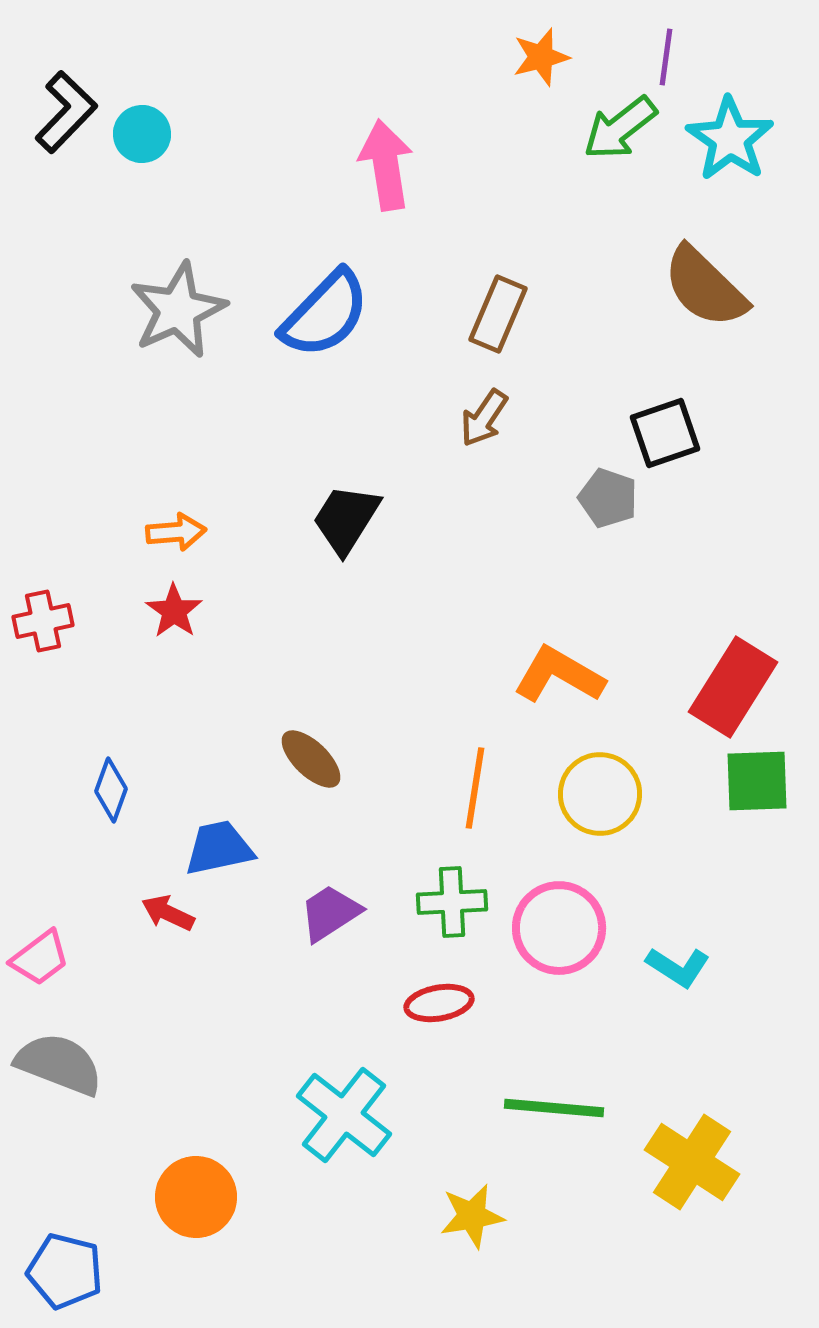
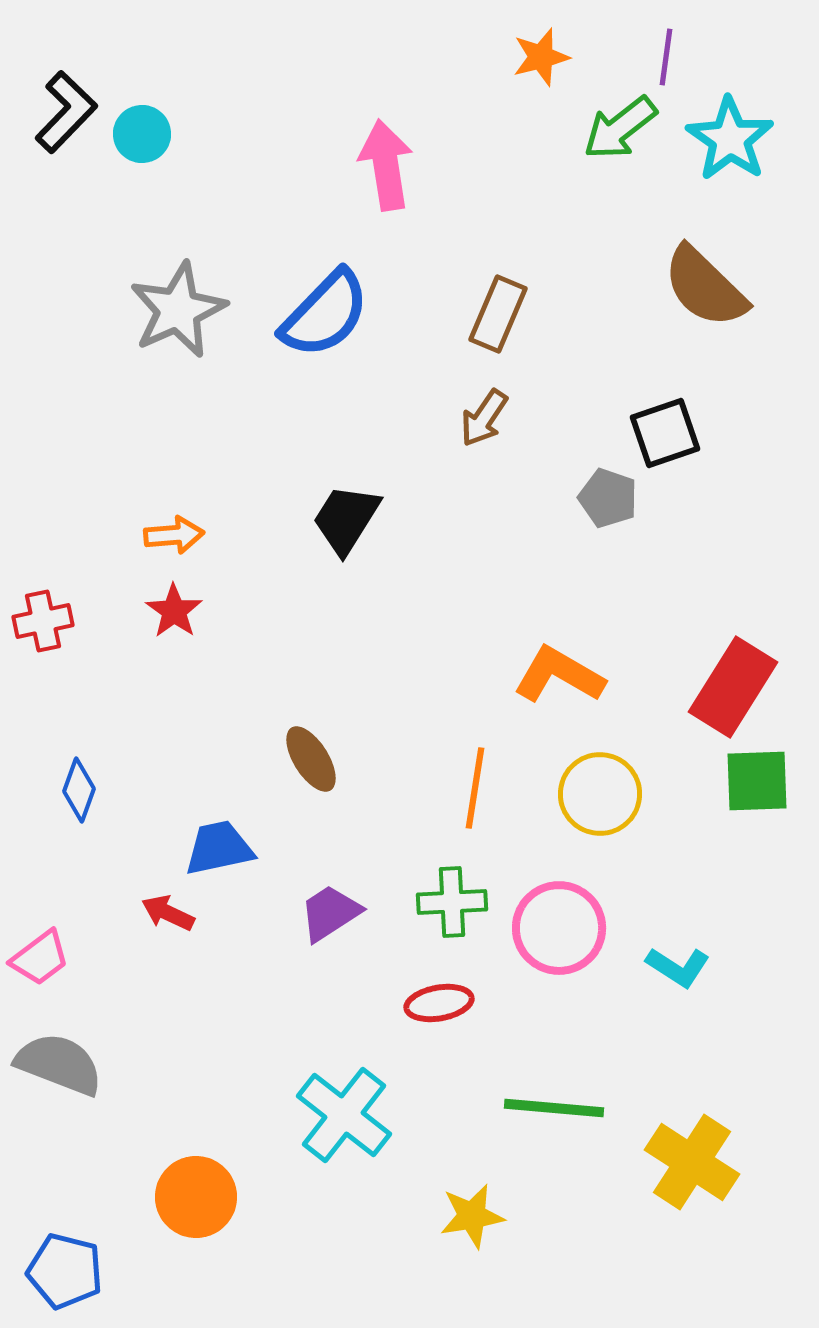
orange arrow: moved 2 px left, 3 px down
brown ellipse: rotated 14 degrees clockwise
blue diamond: moved 32 px left
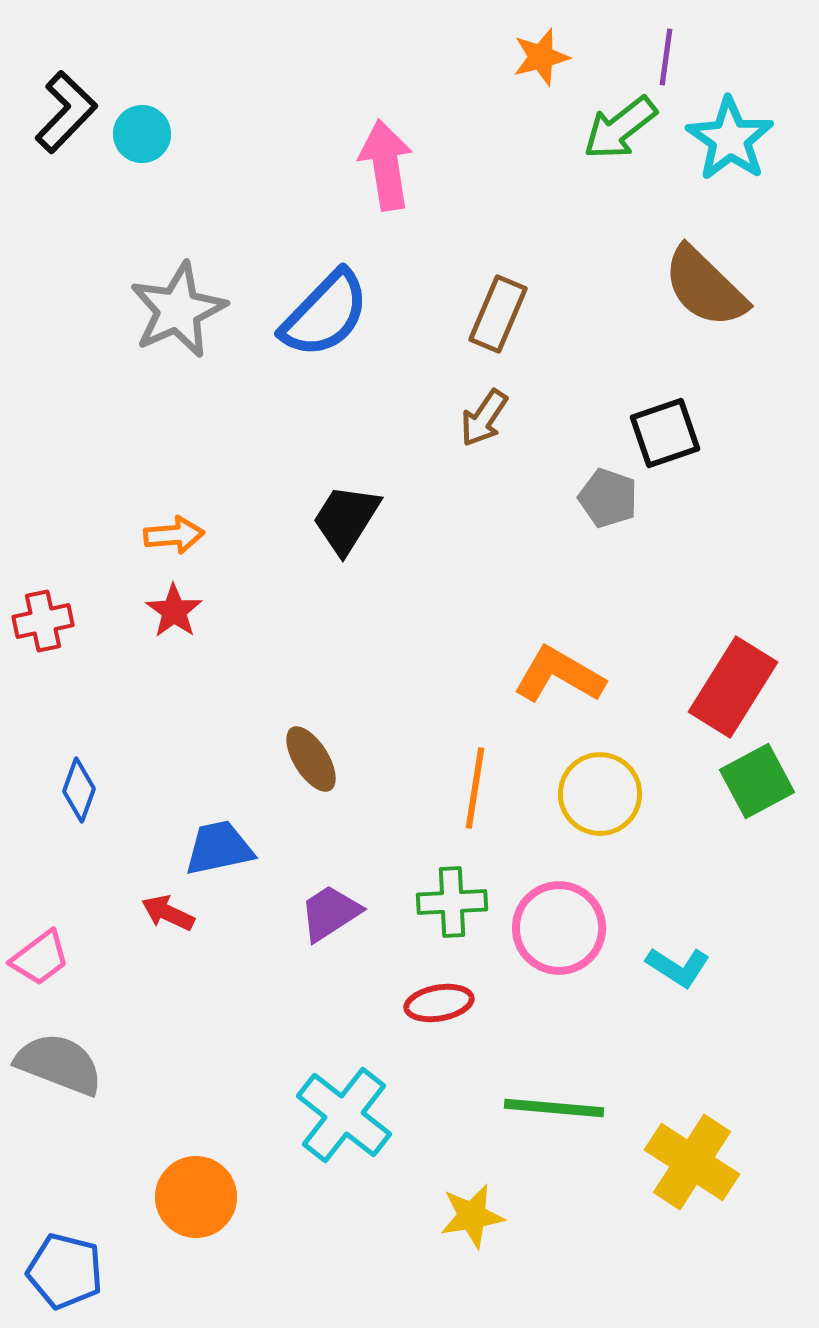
green square: rotated 26 degrees counterclockwise
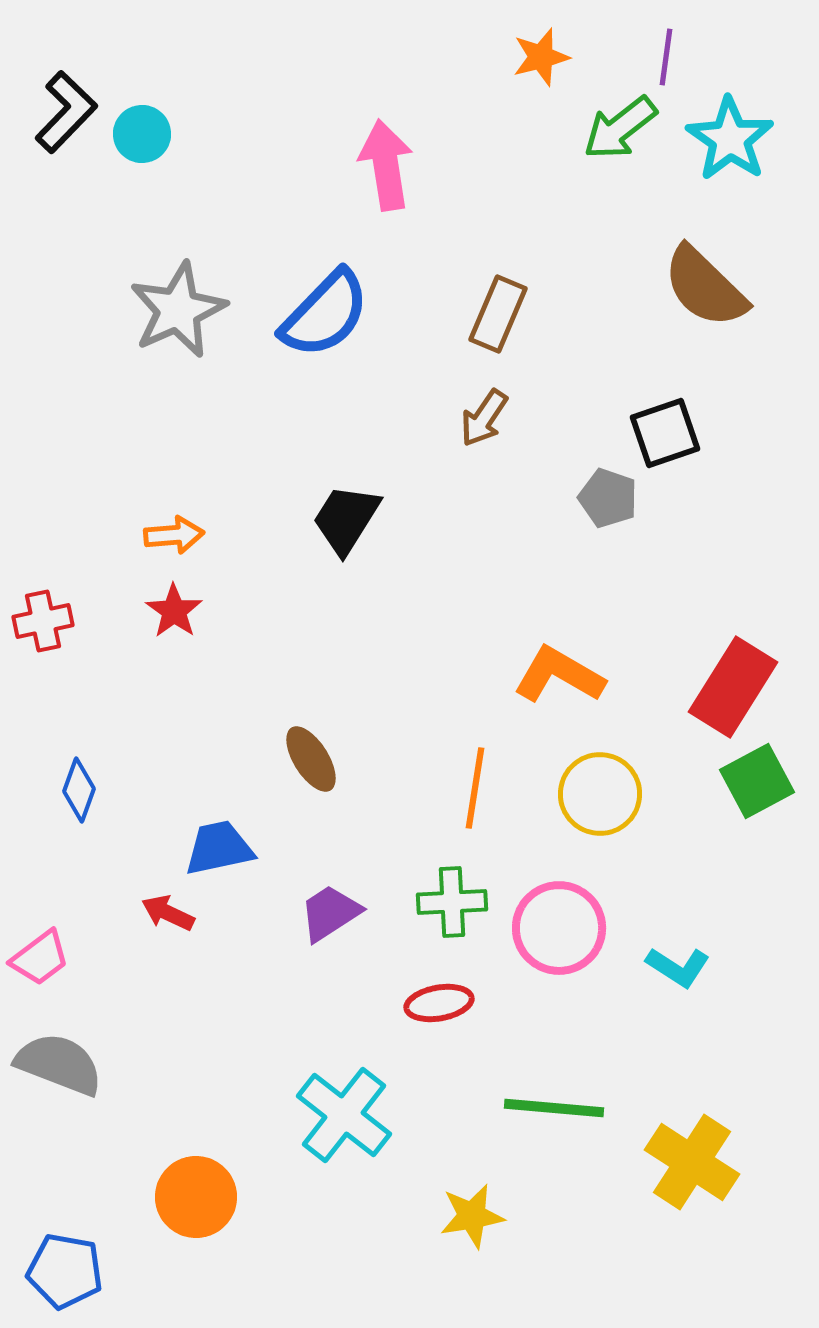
blue pentagon: rotated 4 degrees counterclockwise
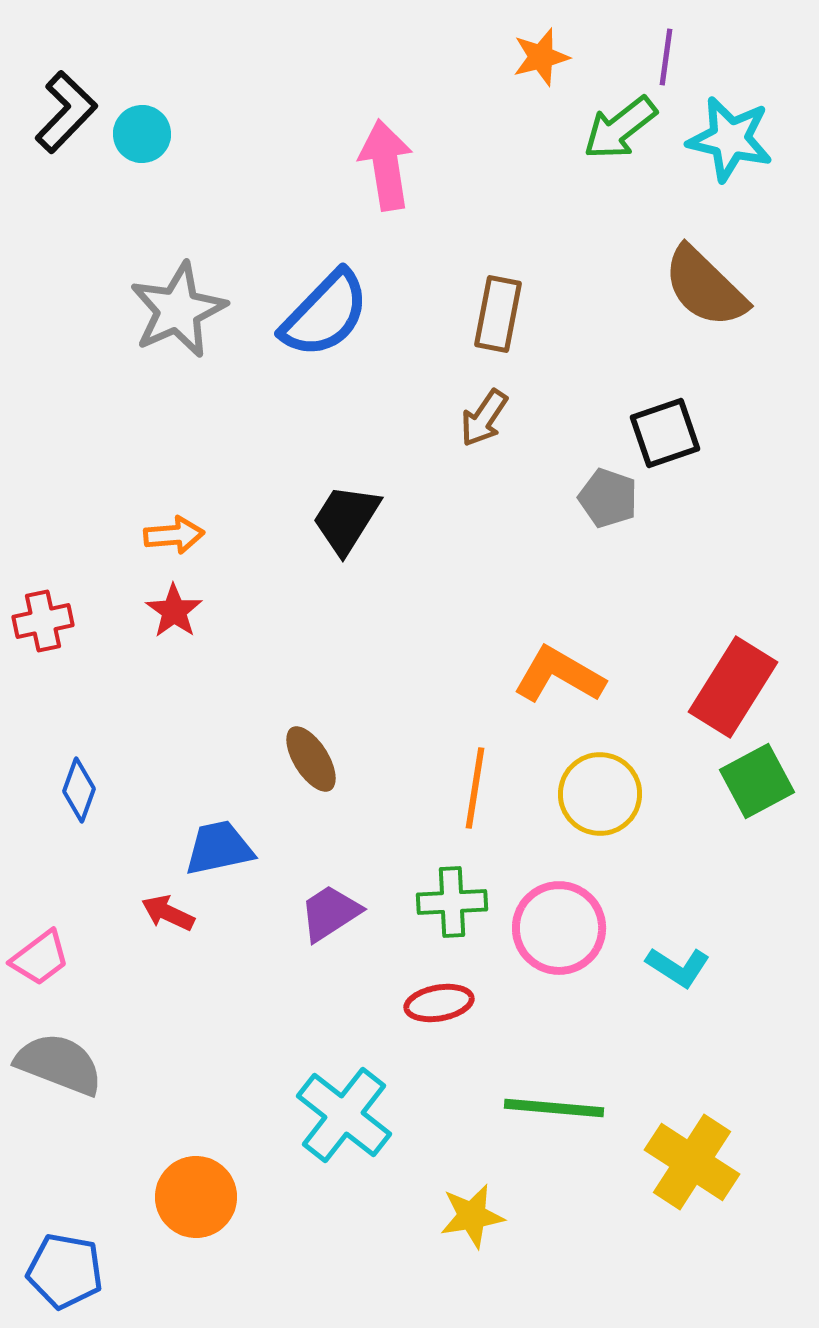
cyan star: rotated 22 degrees counterclockwise
brown rectangle: rotated 12 degrees counterclockwise
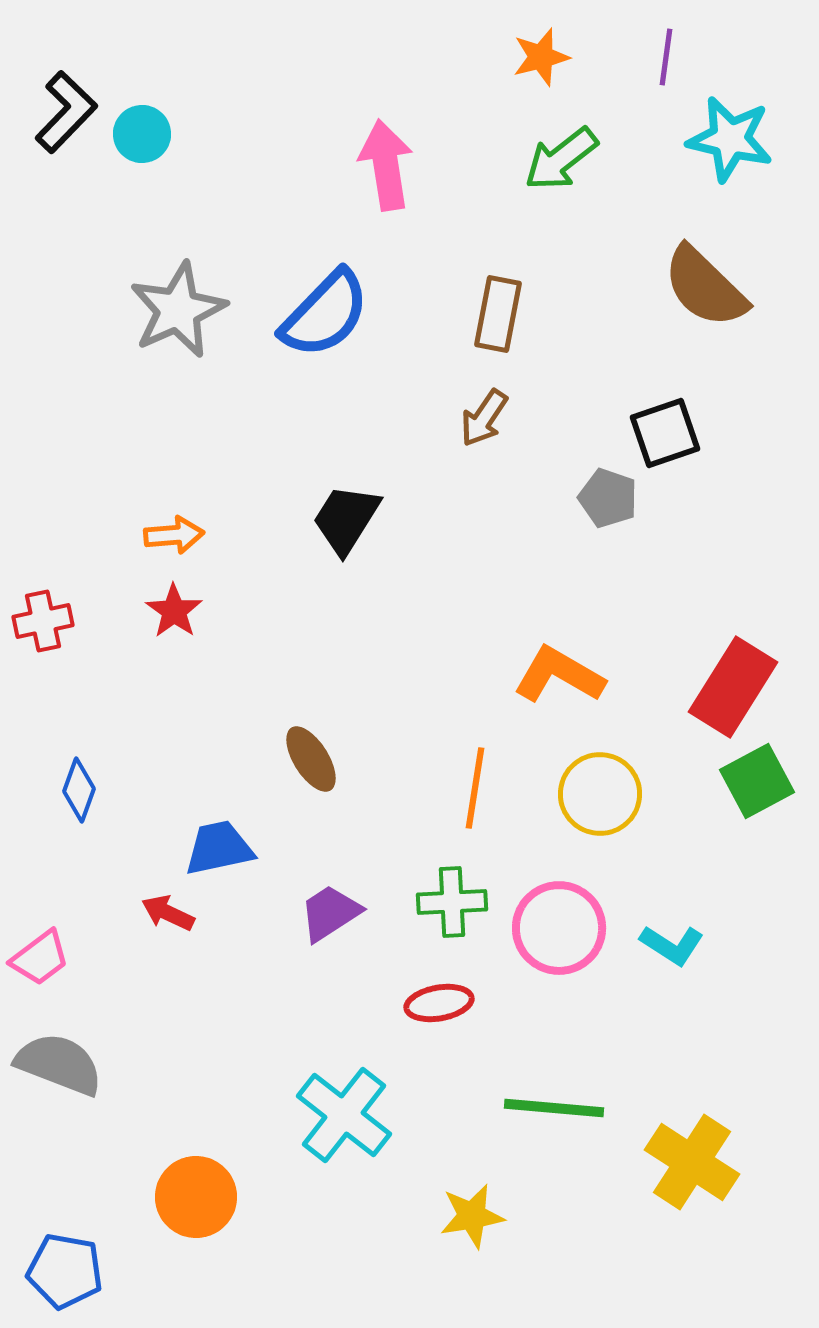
green arrow: moved 59 px left, 31 px down
cyan L-shape: moved 6 px left, 22 px up
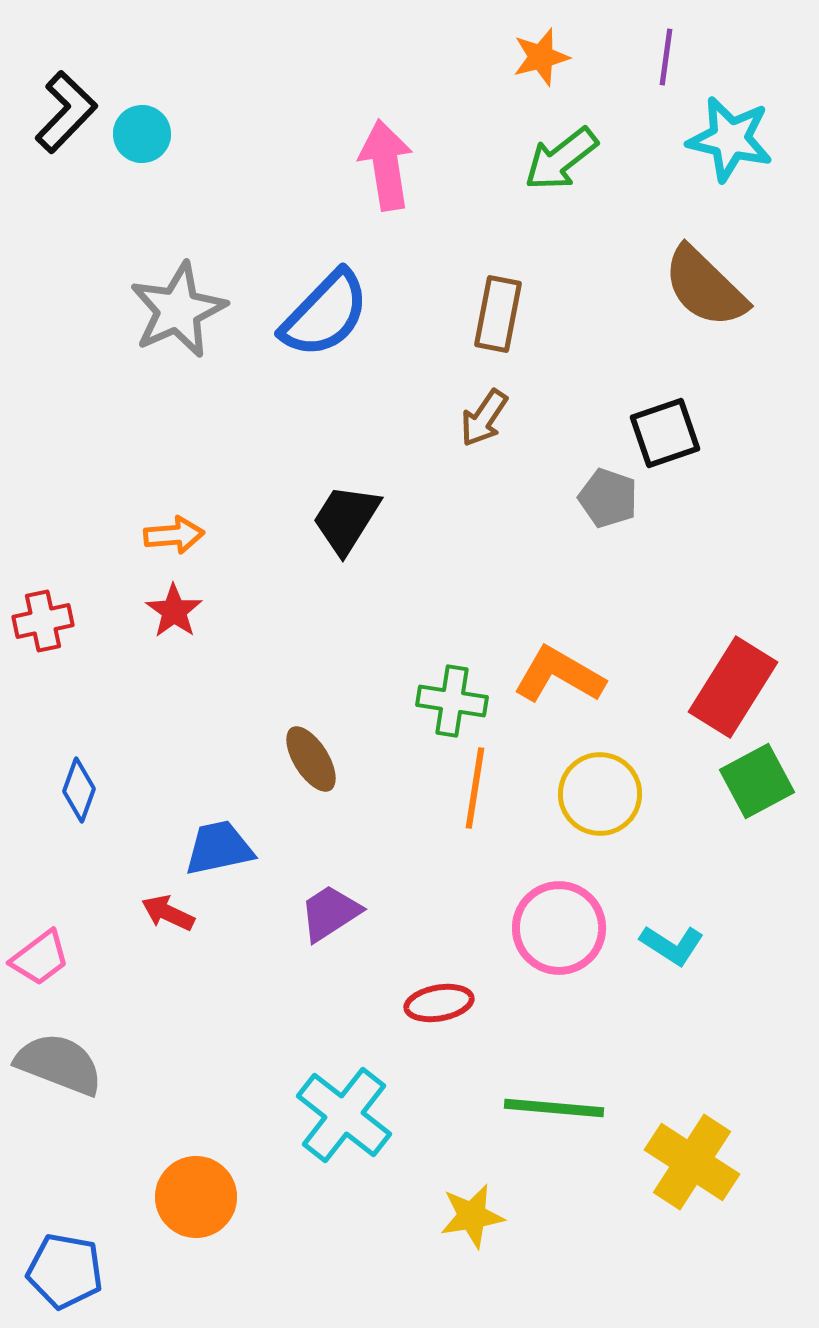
green cross: moved 201 px up; rotated 12 degrees clockwise
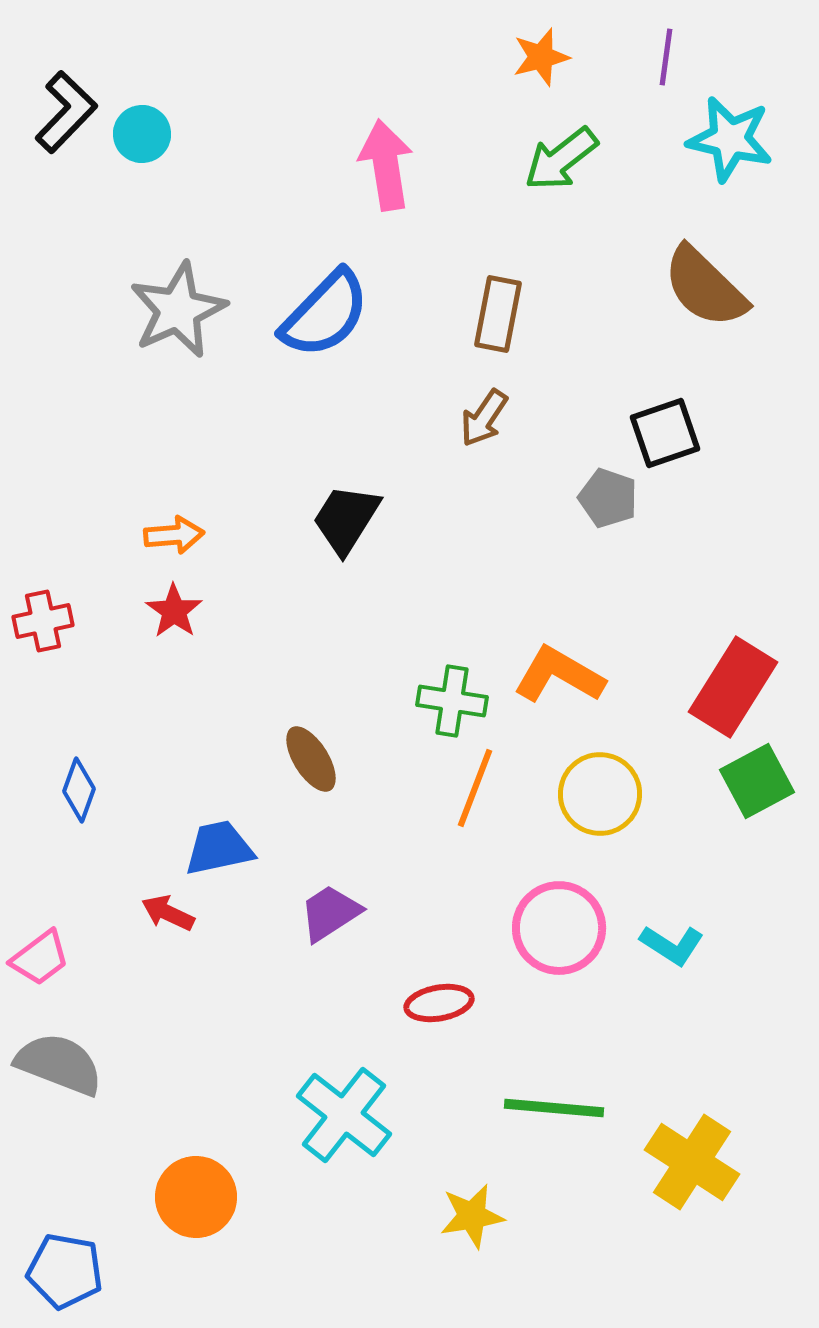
orange line: rotated 12 degrees clockwise
